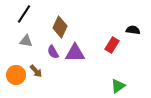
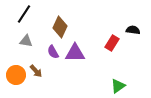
red rectangle: moved 2 px up
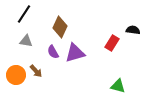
purple triangle: rotated 15 degrees counterclockwise
green triangle: rotated 49 degrees clockwise
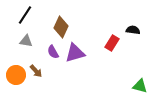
black line: moved 1 px right, 1 px down
brown diamond: moved 1 px right
green triangle: moved 22 px right
